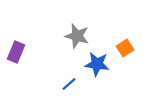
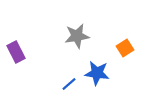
gray star: rotated 25 degrees counterclockwise
purple rectangle: rotated 50 degrees counterclockwise
blue star: moved 9 px down
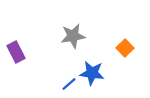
gray star: moved 4 px left
orange square: rotated 12 degrees counterclockwise
blue star: moved 5 px left
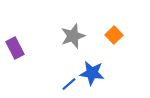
gray star: rotated 10 degrees counterclockwise
orange square: moved 11 px left, 13 px up
purple rectangle: moved 1 px left, 4 px up
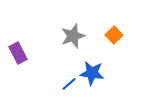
purple rectangle: moved 3 px right, 5 px down
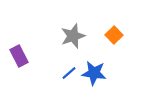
purple rectangle: moved 1 px right, 3 px down
blue star: moved 2 px right
blue line: moved 11 px up
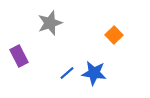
gray star: moved 23 px left, 13 px up
blue line: moved 2 px left
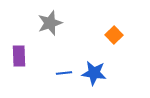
purple rectangle: rotated 25 degrees clockwise
blue line: moved 3 px left; rotated 35 degrees clockwise
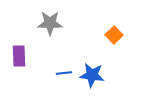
gray star: rotated 20 degrees clockwise
blue star: moved 2 px left, 2 px down
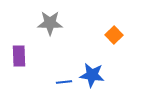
blue line: moved 9 px down
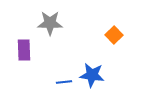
purple rectangle: moved 5 px right, 6 px up
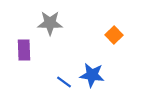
blue line: rotated 42 degrees clockwise
